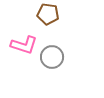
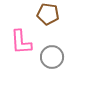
pink L-shape: moved 3 px left, 3 px up; rotated 68 degrees clockwise
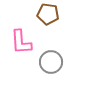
gray circle: moved 1 px left, 5 px down
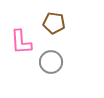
brown pentagon: moved 6 px right, 9 px down
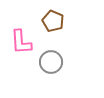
brown pentagon: moved 1 px left, 2 px up; rotated 15 degrees clockwise
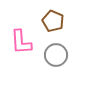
gray circle: moved 5 px right, 7 px up
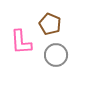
brown pentagon: moved 3 px left, 3 px down
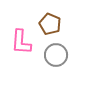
pink L-shape: rotated 8 degrees clockwise
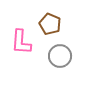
gray circle: moved 4 px right, 1 px down
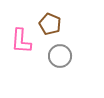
pink L-shape: moved 1 px up
